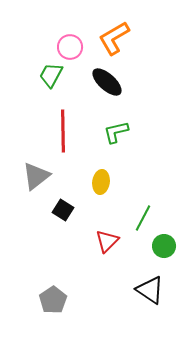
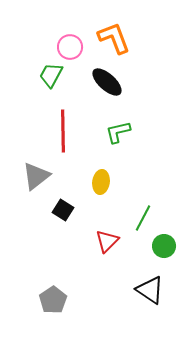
orange L-shape: rotated 99 degrees clockwise
green L-shape: moved 2 px right
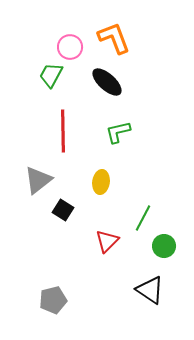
gray triangle: moved 2 px right, 4 px down
gray pentagon: rotated 20 degrees clockwise
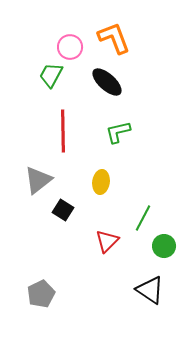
gray pentagon: moved 12 px left, 6 px up; rotated 12 degrees counterclockwise
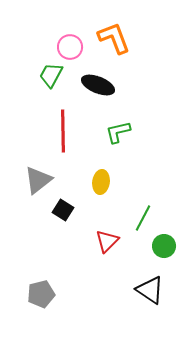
black ellipse: moved 9 px left, 3 px down; rotated 20 degrees counterclockwise
gray pentagon: rotated 12 degrees clockwise
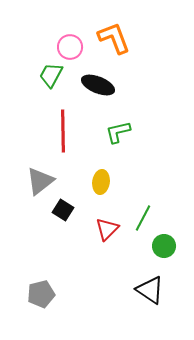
gray triangle: moved 2 px right, 1 px down
red triangle: moved 12 px up
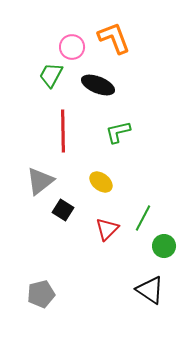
pink circle: moved 2 px right
yellow ellipse: rotated 60 degrees counterclockwise
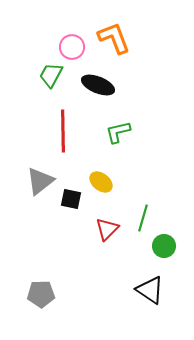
black square: moved 8 px right, 11 px up; rotated 20 degrees counterclockwise
green line: rotated 12 degrees counterclockwise
gray pentagon: rotated 12 degrees clockwise
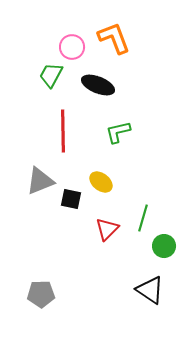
gray triangle: rotated 16 degrees clockwise
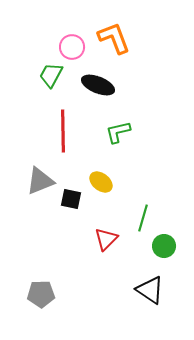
red triangle: moved 1 px left, 10 px down
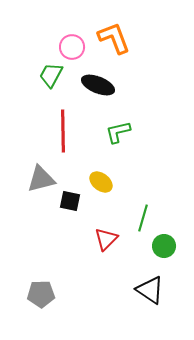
gray triangle: moved 1 px right, 2 px up; rotated 8 degrees clockwise
black square: moved 1 px left, 2 px down
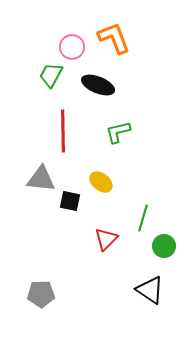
gray triangle: rotated 20 degrees clockwise
